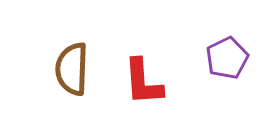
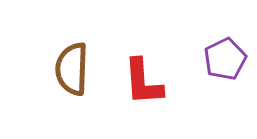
purple pentagon: moved 2 px left, 1 px down
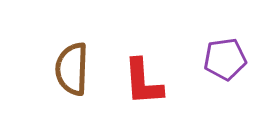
purple pentagon: rotated 18 degrees clockwise
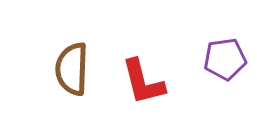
red L-shape: rotated 10 degrees counterclockwise
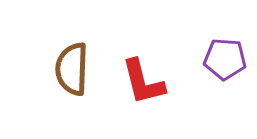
purple pentagon: rotated 12 degrees clockwise
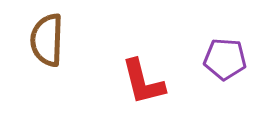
brown semicircle: moved 25 px left, 29 px up
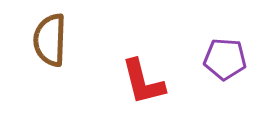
brown semicircle: moved 3 px right
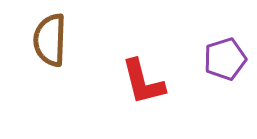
purple pentagon: rotated 21 degrees counterclockwise
